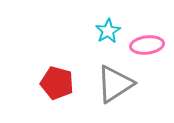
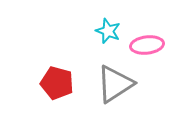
cyan star: rotated 20 degrees counterclockwise
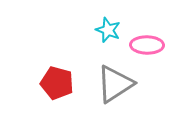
cyan star: moved 1 px up
pink ellipse: rotated 8 degrees clockwise
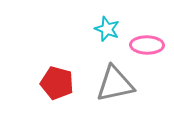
cyan star: moved 1 px left, 1 px up
gray triangle: rotated 21 degrees clockwise
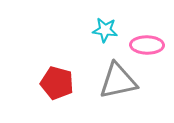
cyan star: moved 2 px left, 1 px down; rotated 15 degrees counterclockwise
gray triangle: moved 3 px right, 3 px up
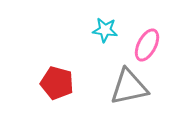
pink ellipse: rotated 64 degrees counterclockwise
gray triangle: moved 11 px right, 6 px down
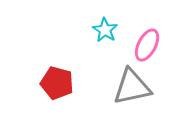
cyan star: rotated 25 degrees clockwise
gray triangle: moved 3 px right
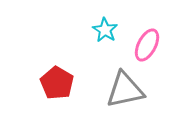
red pentagon: rotated 16 degrees clockwise
gray triangle: moved 7 px left, 3 px down
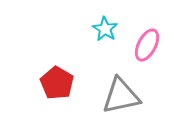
cyan star: moved 1 px up
gray triangle: moved 4 px left, 6 px down
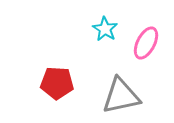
pink ellipse: moved 1 px left, 2 px up
red pentagon: rotated 28 degrees counterclockwise
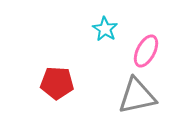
pink ellipse: moved 8 px down
gray triangle: moved 16 px right
